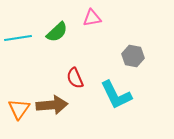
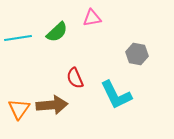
gray hexagon: moved 4 px right, 2 px up
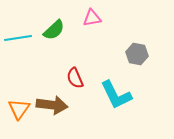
green semicircle: moved 3 px left, 2 px up
brown arrow: rotated 12 degrees clockwise
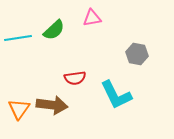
red semicircle: rotated 75 degrees counterclockwise
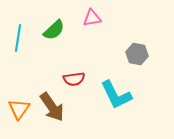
cyan line: rotated 72 degrees counterclockwise
red semicircle: moved 1 px left, 1 px down
brown arrow: moved 2 px down; rotated 48 degrees clockwise
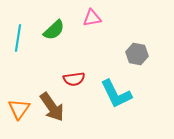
cyan L-shape: moved 1 px up
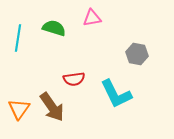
green semicircle: moved 2 px up; rotated 120 degrees counterclockwise
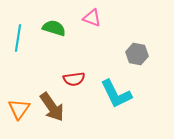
pink triangle: rotated 30 degrees clockwise
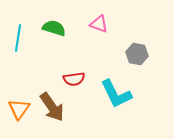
pink triangle: moved 7 px right, 6 px down
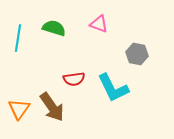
cyan L-shape: moved 3 px left, 6 px up
